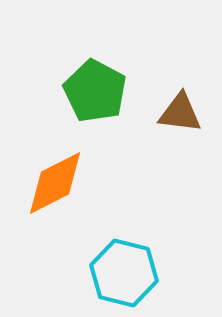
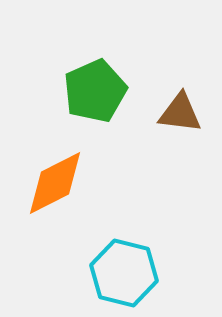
green pentagon: rotated 20 degrees clockwise
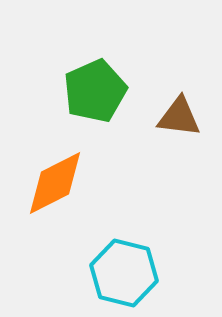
brown triangle: moved 1 px left, 4 px down
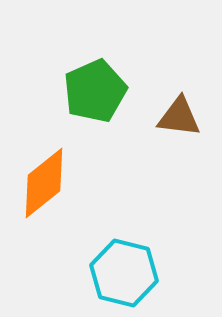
orange diamond: moved 11 px left; rotated 12 degrees counterclockwise
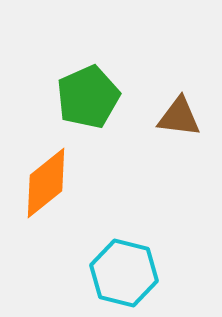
green pentagon: moved 7 px left, 6 px down
orange diamond: moved 2 px right
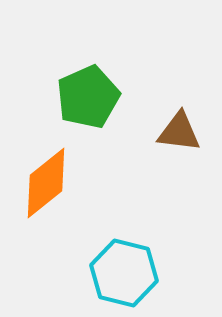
brown triangle: moved 15 px down
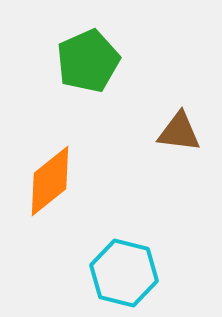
green pentagon: moved 36 px up
orange diamond: moved 4 px right, 2 px up
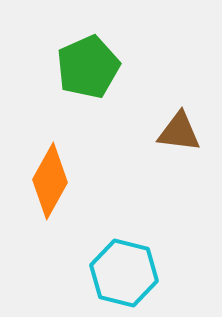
green pentagon: moved 6 px down
orange diamond: rotated 22 degrees counterclockwise
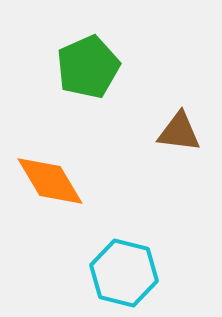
orange diamond: rotated 60 degrees counterclockwise
